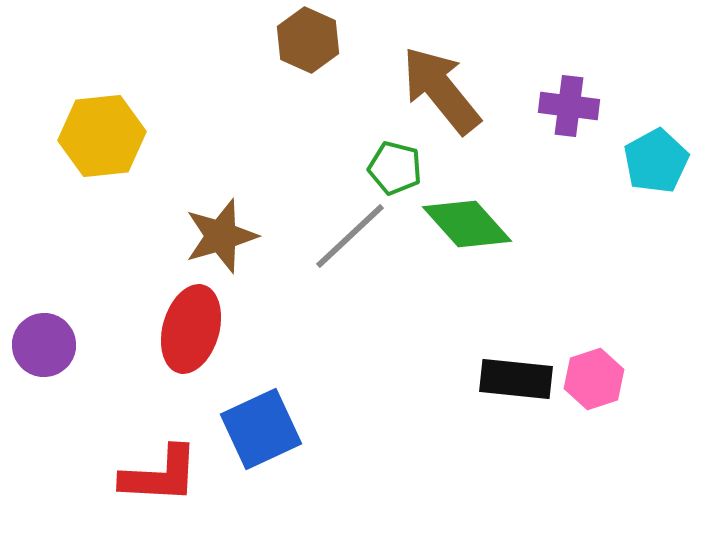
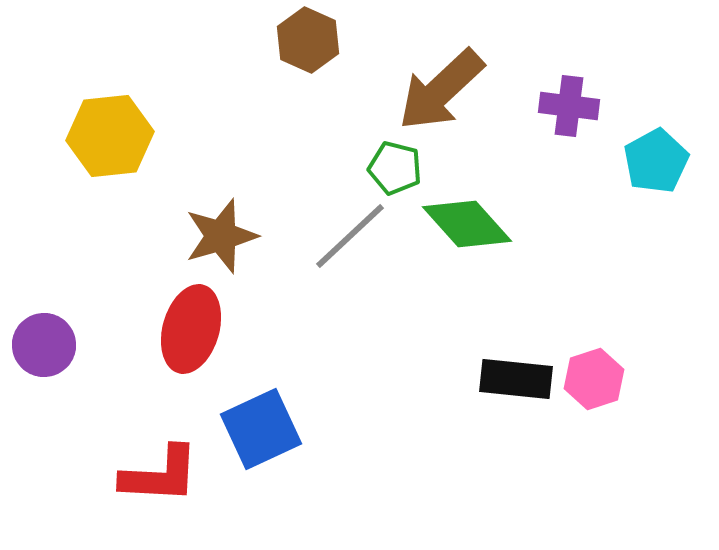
brown arrow: rotated 94 degrees counterclockwise
yellow hexagon: moved 8 px right
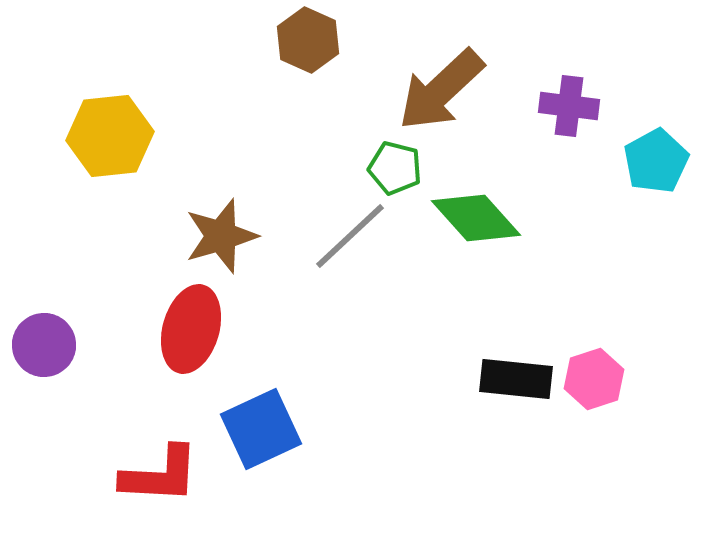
green diamond: moved 9 px right, 6 px up
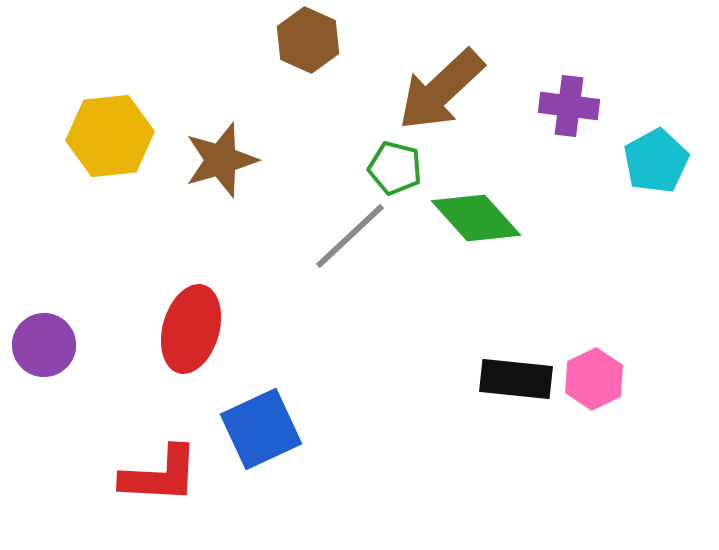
brown star: moved 76 px up
pink hexagon: rotated 8 degrees counterclockwise
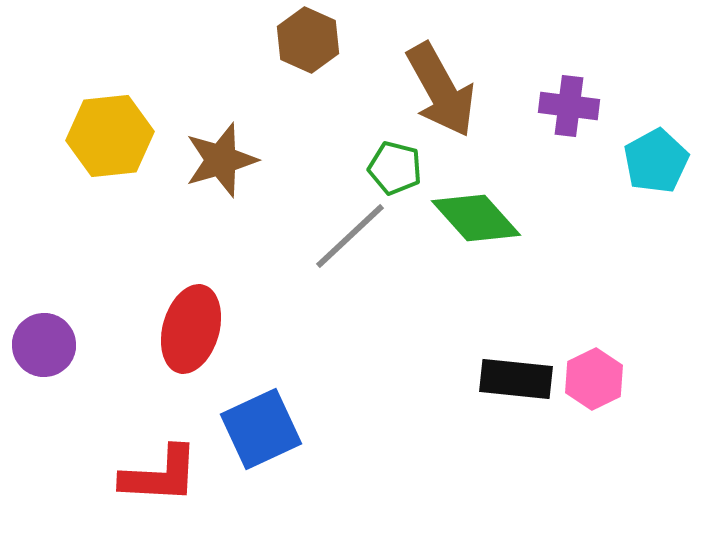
brown arrow: rotated 76 degrees counterclockwise
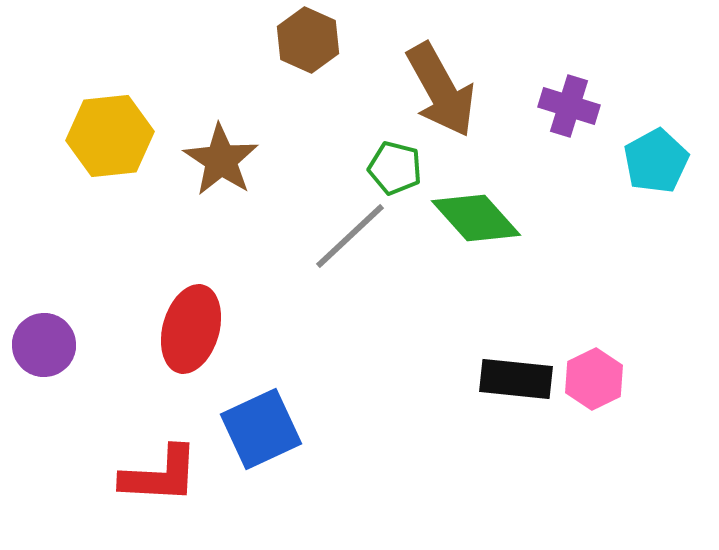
purple cross: rotated 10 degrees clockwise
brown star: rotated 22 degrees counterclockwise
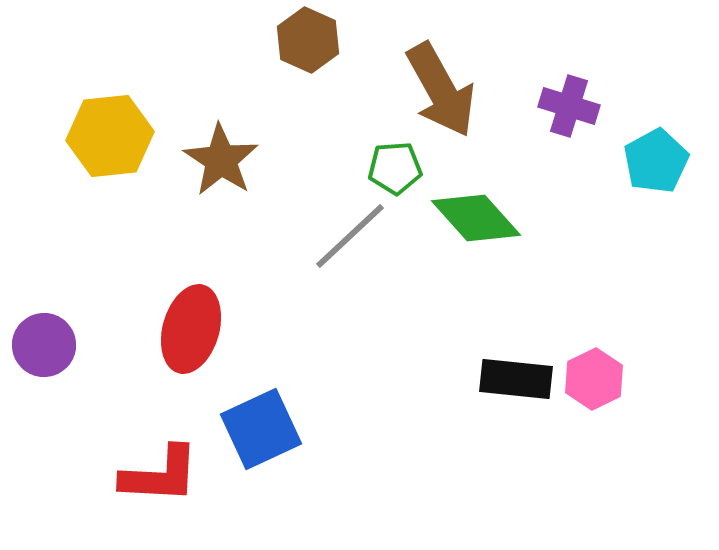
green pentagon: rotated 18 degrees counterclockwise
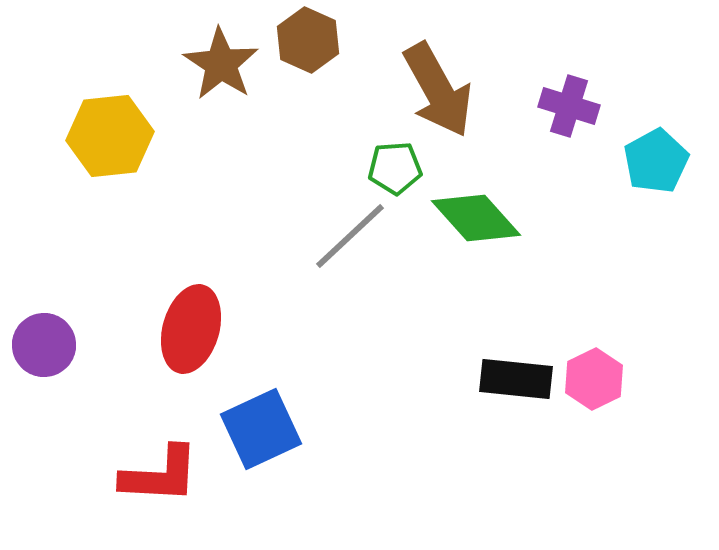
brown arrow: moved 3 px left
brown star: moved 96 px up
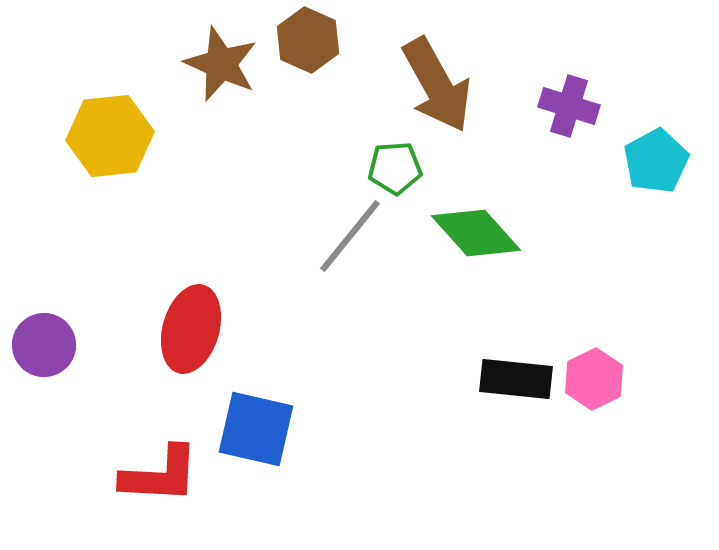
brown star: rotated 10 degrees counterclockwise
brown arrow: moved 1 px left, 5 px up
green diamond: moved 15 px down
gray line: rotated 8 degrees counterclockwise
blue square: moved 5 px left; rotated 38 degrees clockwise
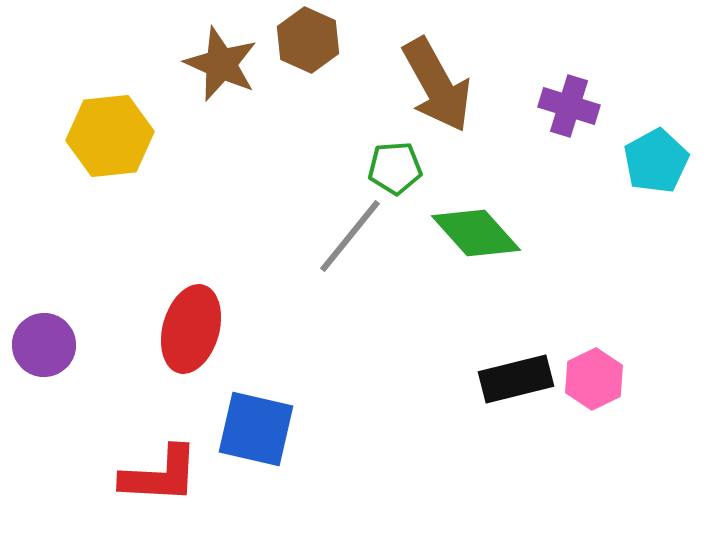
black rectangle: rotated 20 degrees counterclockwise
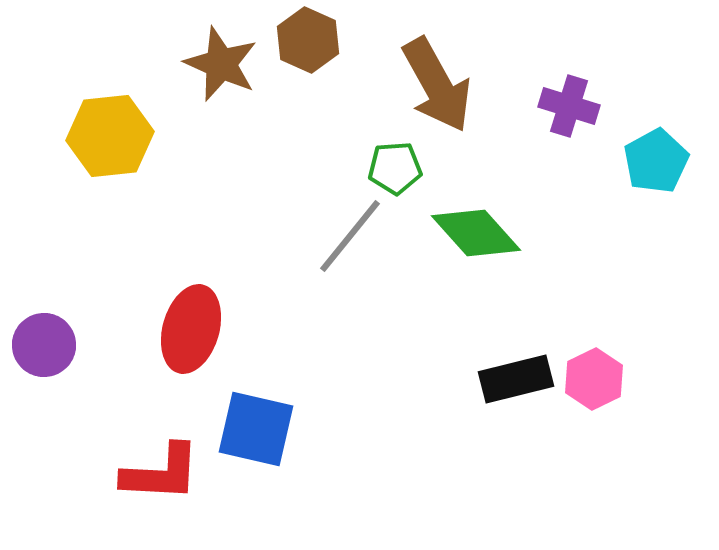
red L-shape: moved 1 px right, 2 px up
